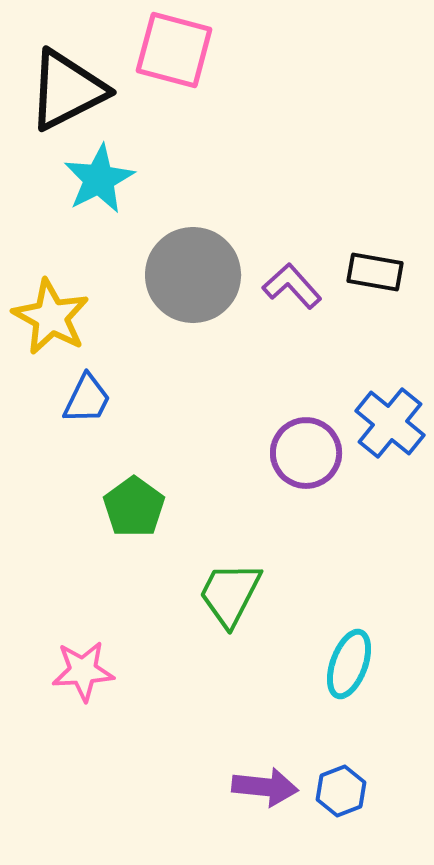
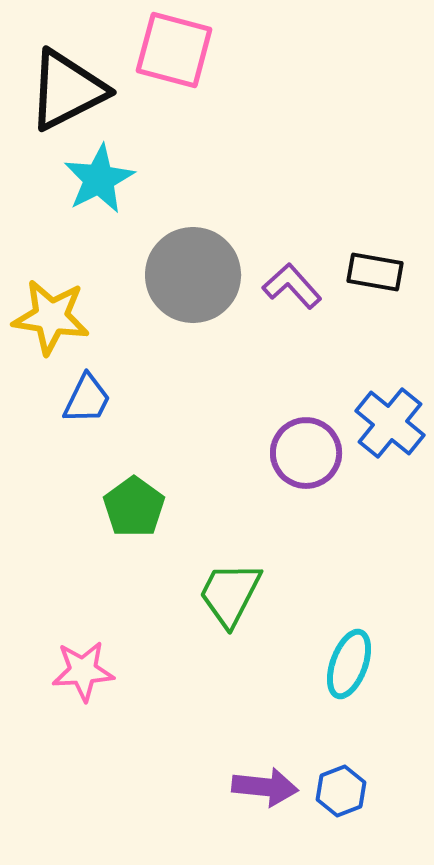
yellow star: rotated 20 degrees counterclockwise
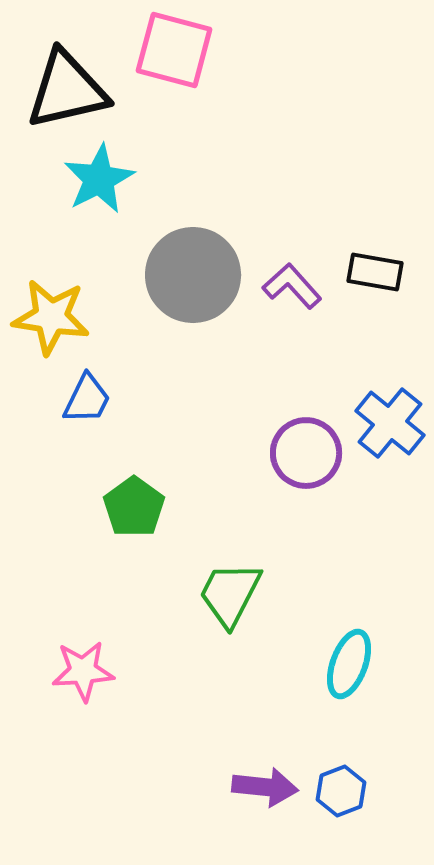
black triangle: rotated 14 degrees clockwise
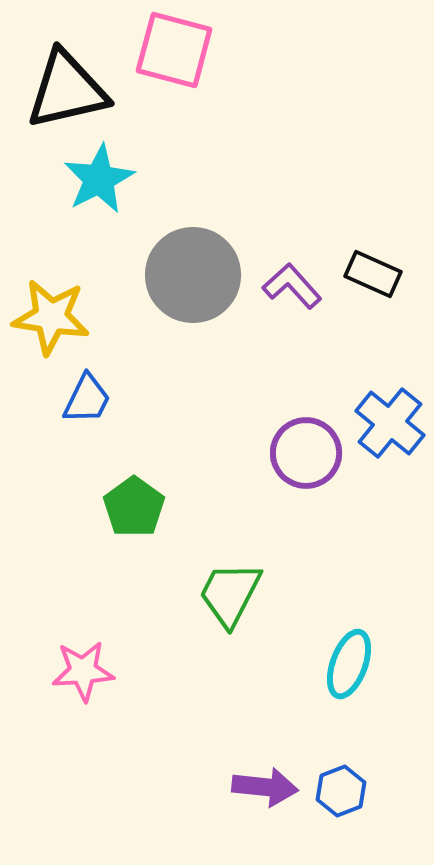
black rectangle: moved 2 px left, 2 px down; rotated 14 degrees clockwise
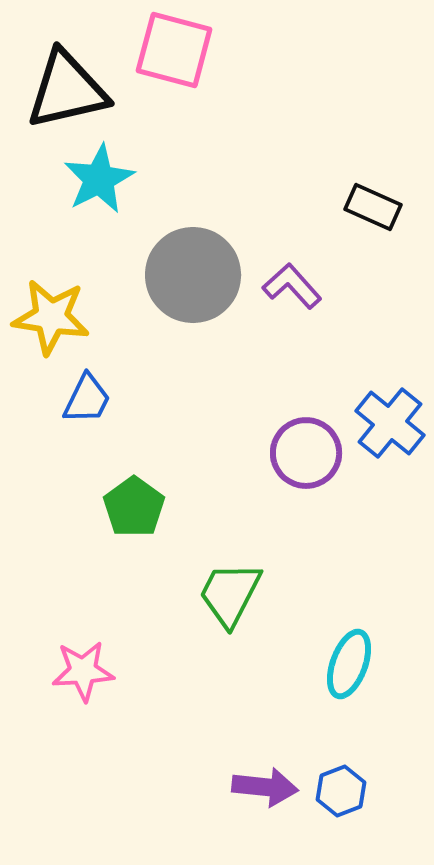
black rectangle: moved 67 px up
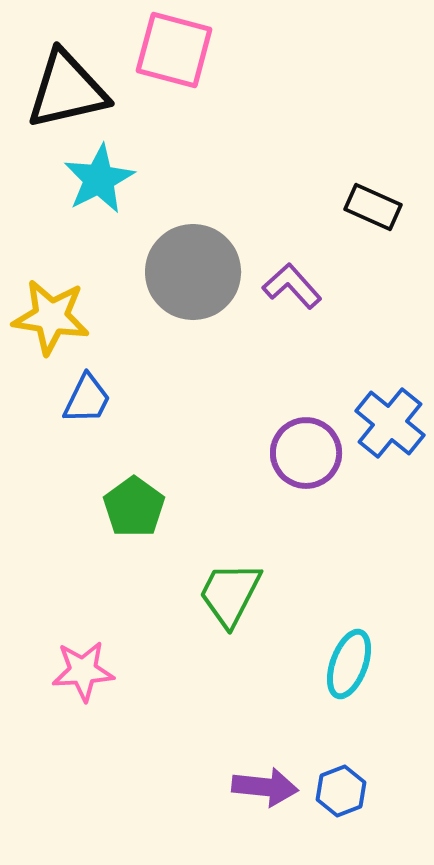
gray circle: moved 3 px up
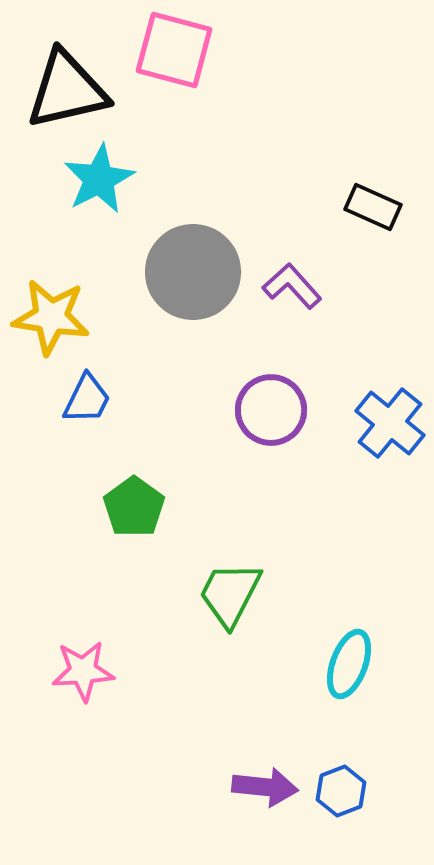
purple circle: moved 35 px left, 43 px up
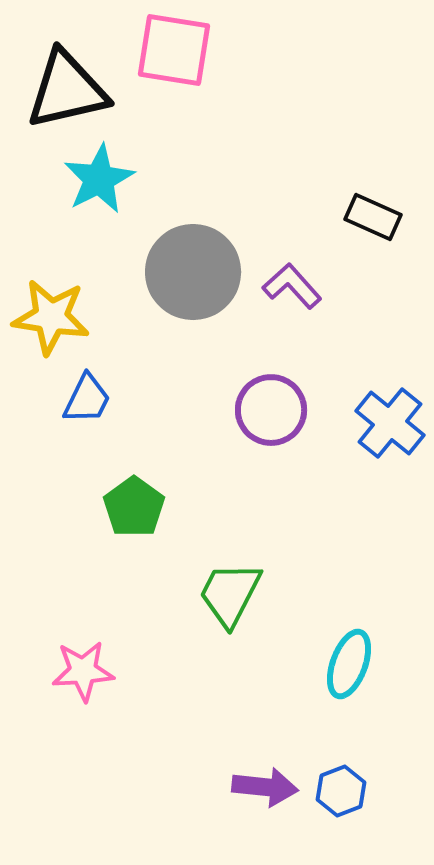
pink square: rotated 6 degrees counterclockwise
black rectangle: moved 10 px down
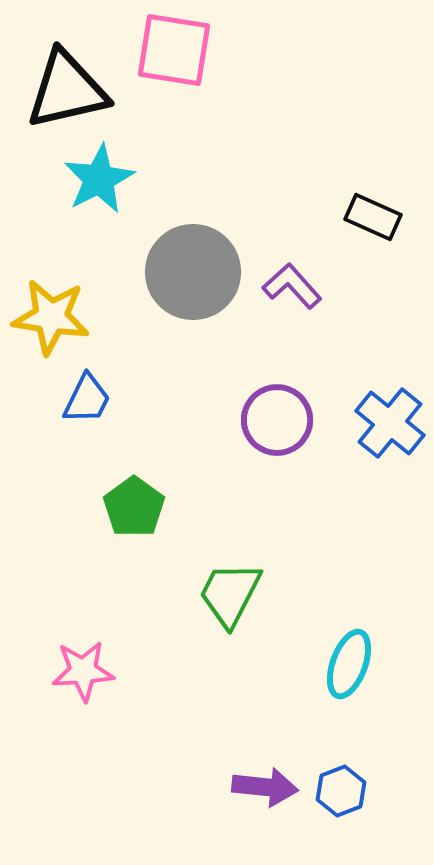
purple circle: moved 6 px right, 10 px down
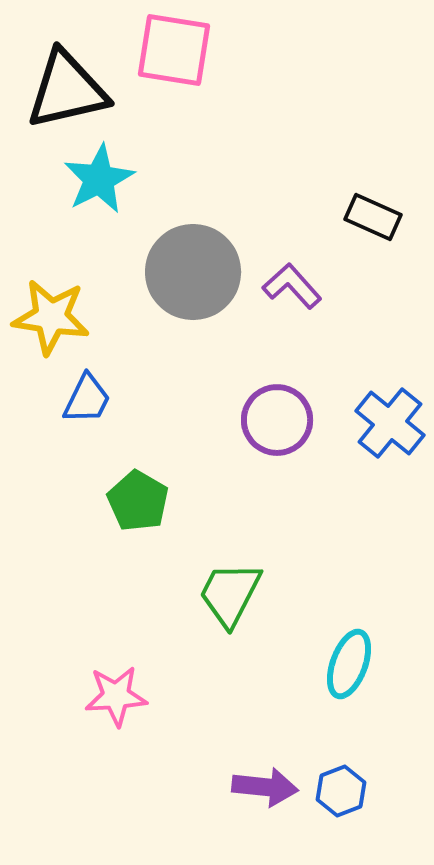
green pentagon: moved 4 px right, 6 px up; rotated 6 degrees counterclockwise
pink star: moved 33 px right, 25 px down
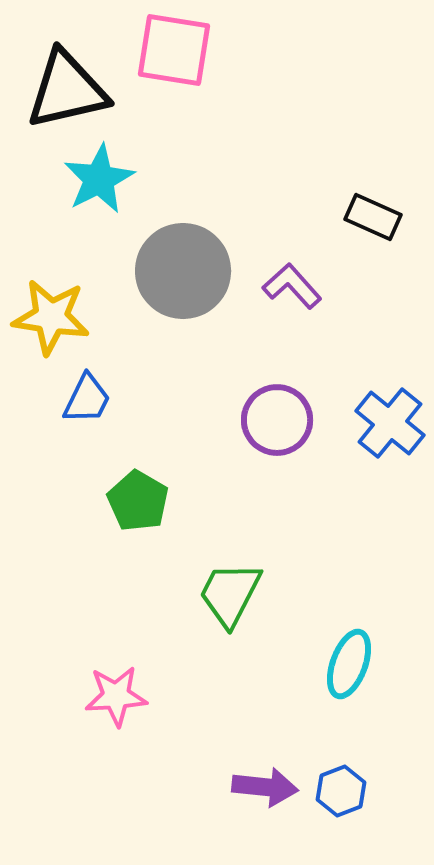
gray circle: moved 10 px left, 1 px up
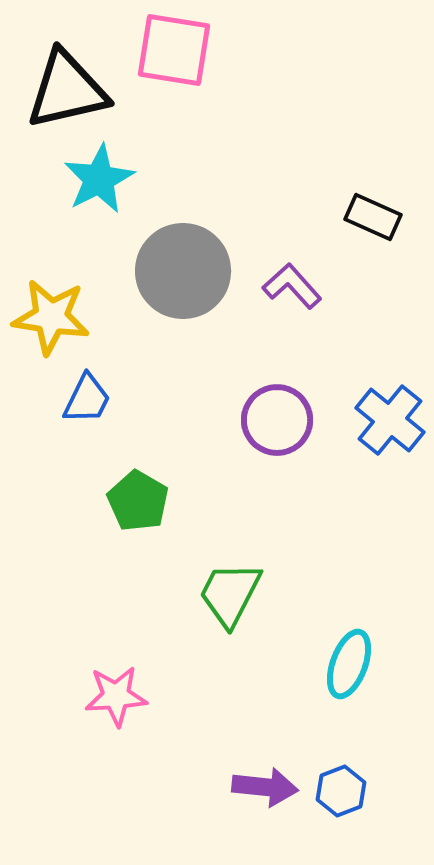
blue cross: moved 3 px up
